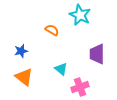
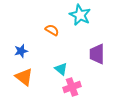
pink cross: moved 8 px left
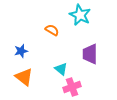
purple trapezoid: moved 7 px left
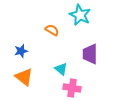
pink cross: moved 1 px down; rotated 30 degrees clockwise
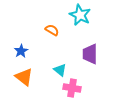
blue star: rotated 16 degrees counterclockwise
cyan triangle: moved 1 px left, 1 px down
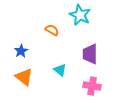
pink cross: moved 20 px right, 2 px up
